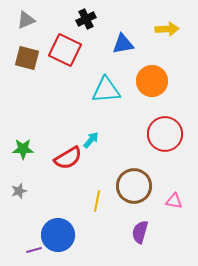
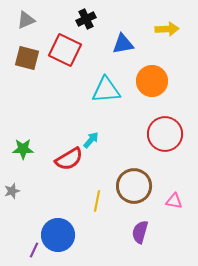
red semicircle: moved 1 px right, 1 px down
gray star: moved 7 px left
purple line: rotated 49 degrees counterclockwise
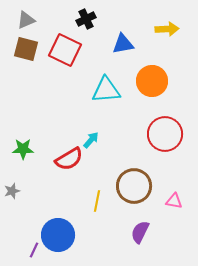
brown square: moved 1 px left, 9 px up
purple semicircle: rotated 10 degrees clockwise
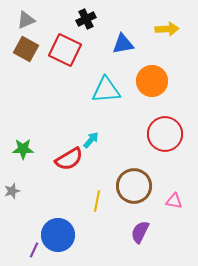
brown square: rotated 15 degrees clockwise
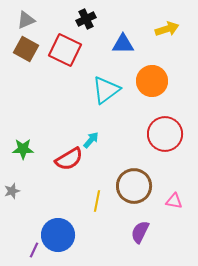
yellow arrow: rotated 15 degrees counterclockwise
blue triangle: rotated 10 degrees clockwise
cyan triangle: rotated 32 degrees counterclockwise
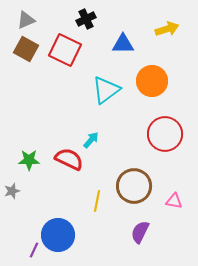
green star: moved 6 px right, 11 px down
red semicircle: rotated 124 degrees counterclockwise
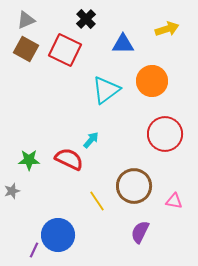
black cross: rotated 18 degrees counterclockwise
yellow line: rotated 45 degrees counterclockwise
